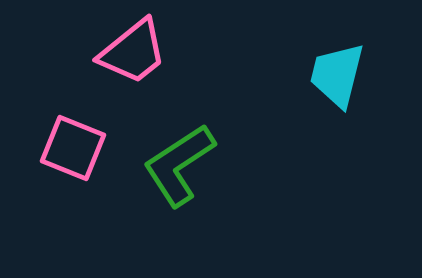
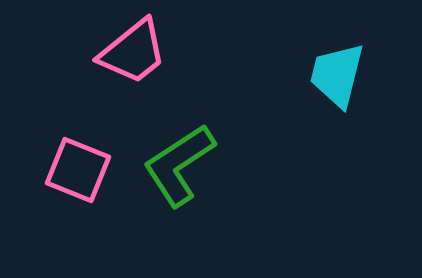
pink square: moved 5 px right, 22 px down
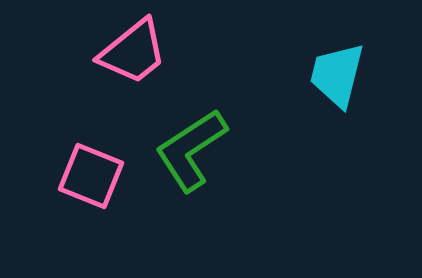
green L-shape: moved 12 px right, 15 px up
pink square: moved 13 px right, 6 px down
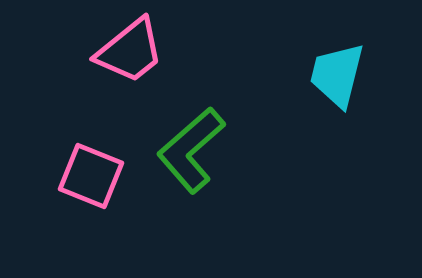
pink trapezoid: moved 3 px left, 1 px up
green L-shape: rotated 8 degrees counterclockwise
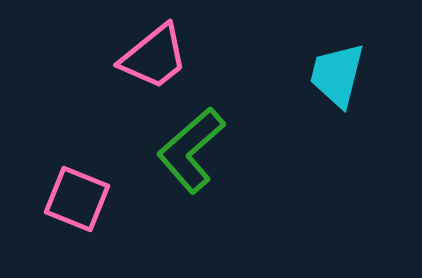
pink trapezoid: moved 24 px right, 6 px down
pink square: moved 14 px left, 23 px down
